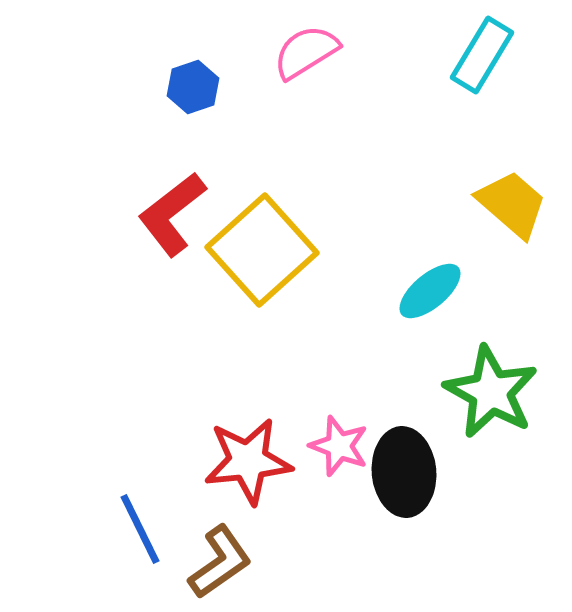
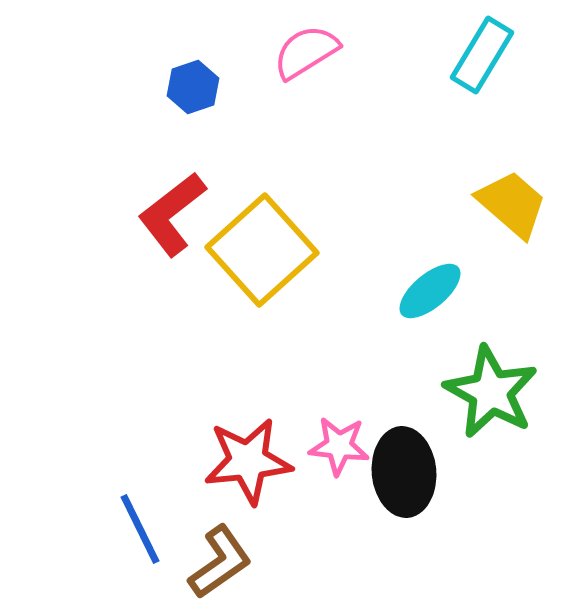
pink star: rotated 14 degrees counterclockwise
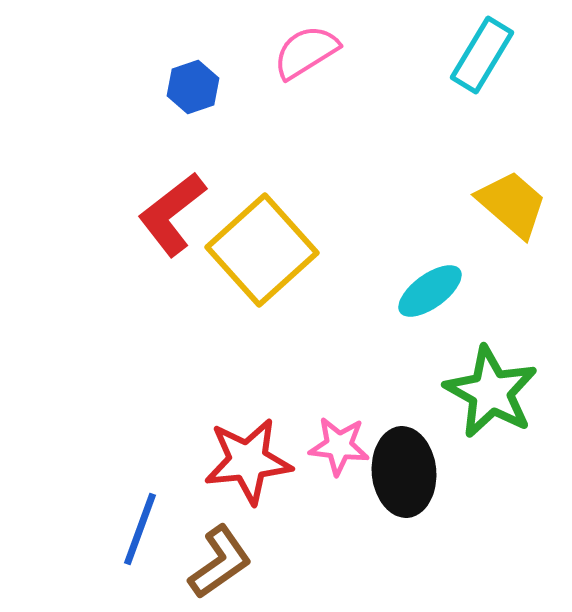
cyan ellipse: rotated 4 degrees clockwise
blue line: rotated 46 degrees clockwise
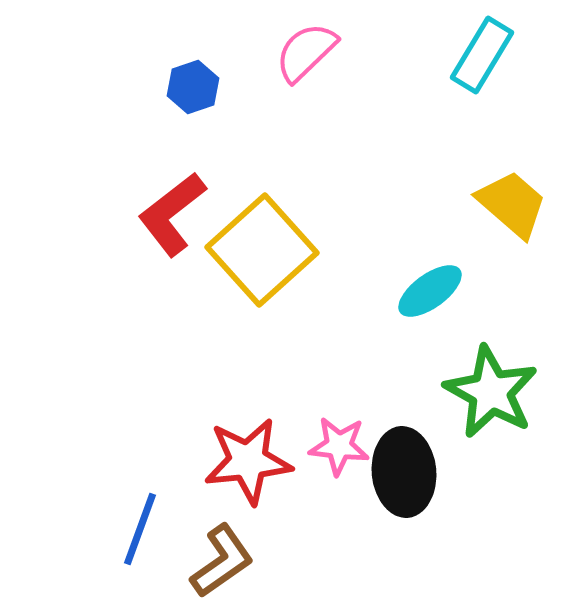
pink semicircle: rotated 12 degrees counterclockwise
brown L-shape: moved 2 px right, 1 px up
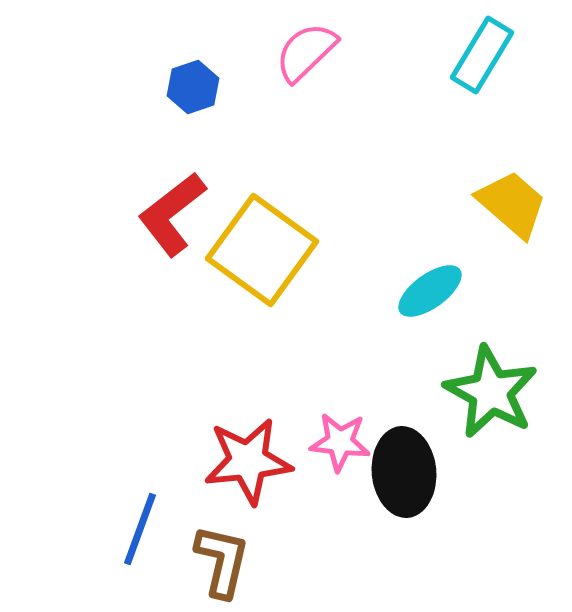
yellow square: rotated 12 degrees counterclockwise
pink star: moved 1 px right, 4 px up
brown L-shape: rotated 42 degrees counterclockwise
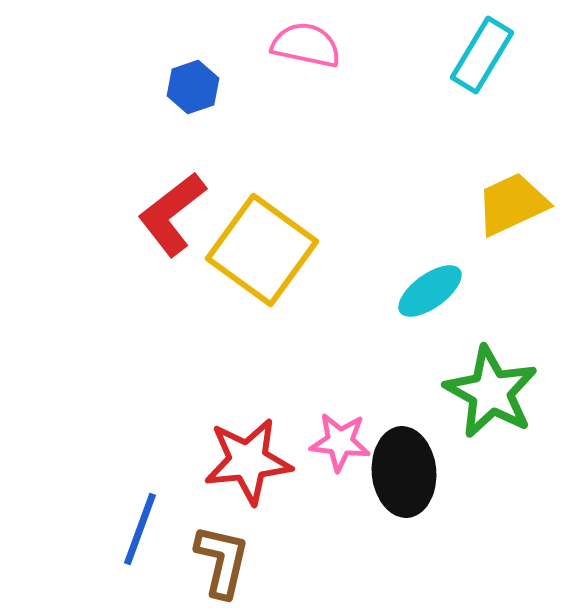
pink semicircle: moved 7 px up; rotated 56 degrees clockwise
yellow trapezoid: rotated 66 degrees counterclockwise
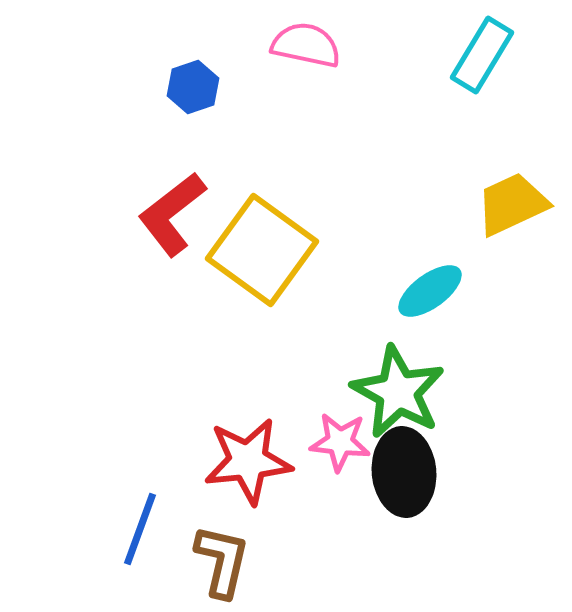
green star: moved 93 px left
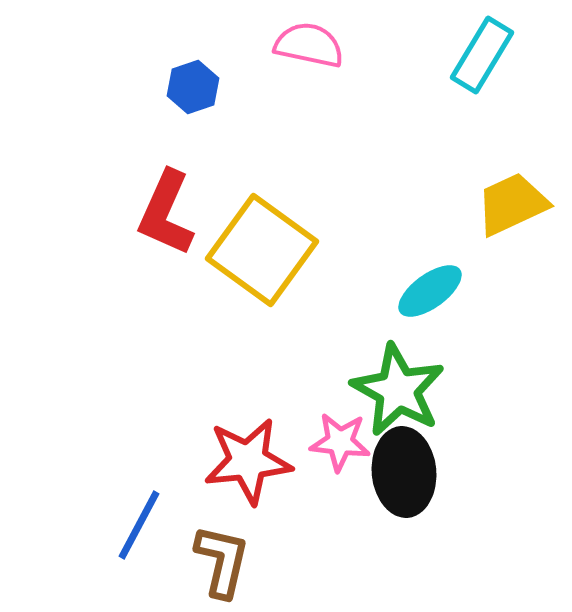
pink semicircle: moved 3 px right
red L-shape: moved 6 px left, 1 px up; rotated 28 degrees counterclockwise
green star: moved 2 px up
blue line: moved 1 px left, 4 px up; rotated 8 degrees clockwise
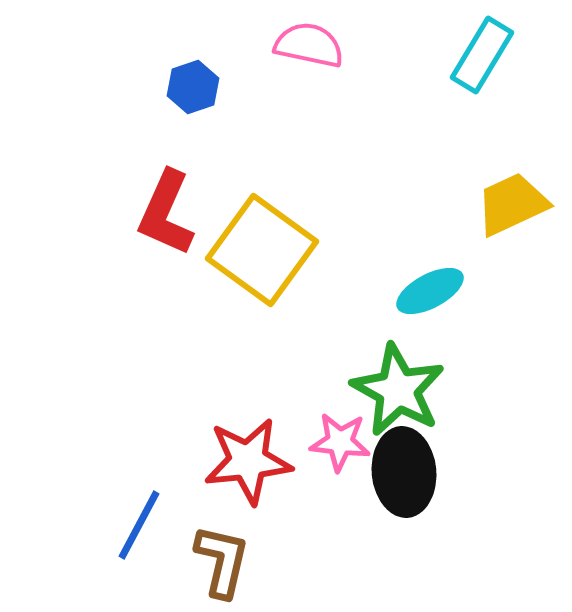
cyan ellipse: rotated 8 degrees clockwise
